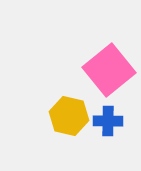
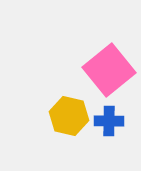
blue cross: moved 1 px right
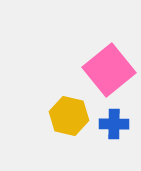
blue cross: moved 5 px right, 3 px down
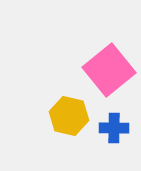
blue cross: moved 4 px down
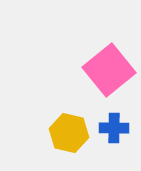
yellow hexagon: moved 17 px down
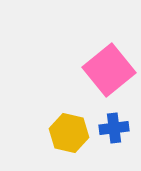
blue cross: rotated 8 degrees counterclockwise
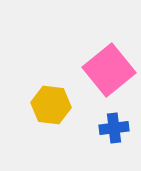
yellow hexagon: moved 18 px left, 28 px up; rotated 6 degrees counterclockwise
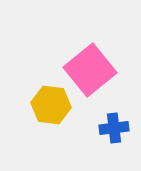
pink square: moved 19 px left
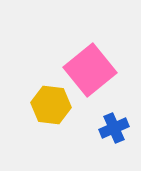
blue cross: rotated 16 degrees counterclockwise
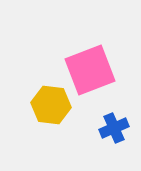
pink square: rotated 18 degrees clockwise
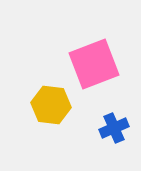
pink square: moved 4 px right, 6 px up
